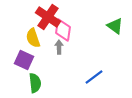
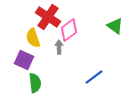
pink diamond: moved 6 px right; rotated 45 degrees clockwise
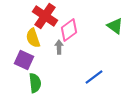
red cross: moved 3 px left, 1 px up
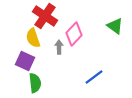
pink diamond: moved 5 px right, 4 px down; rotated 10 degrees counterclockwise
purple square: moved 1 px right, 1 px down
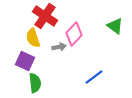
gray arrow: rotated 80 degrees clockwise
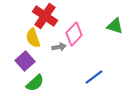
green triangle: rotated 18 degrees counterclockwise
purple square: rotated 24 degrees clockwise
green semicircle: rotated 54 degrees clockwise
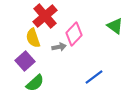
red cross: rotated 15 degrees clockwise
green triangle: rotated 18 degrees clockwise
